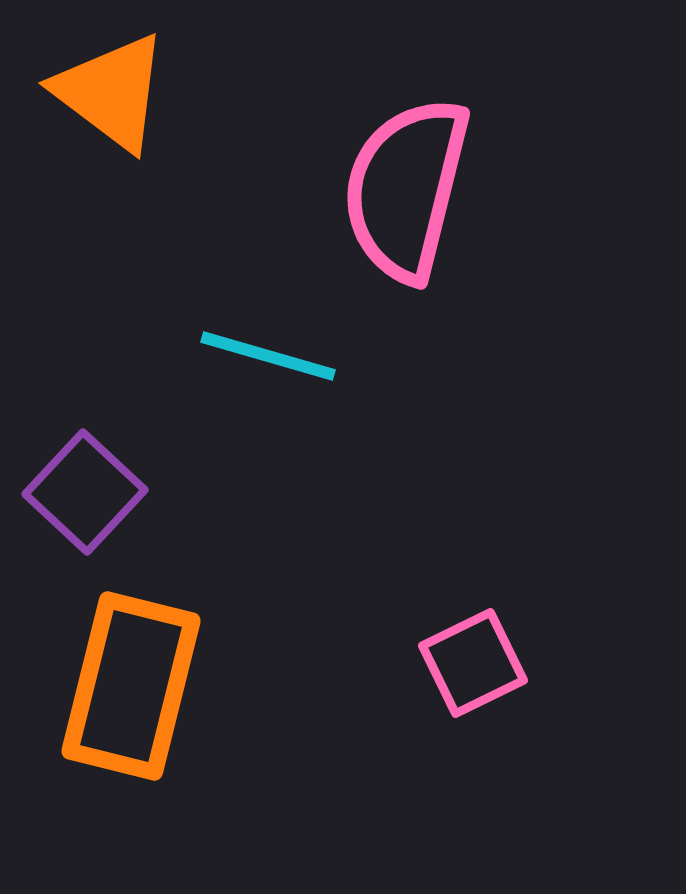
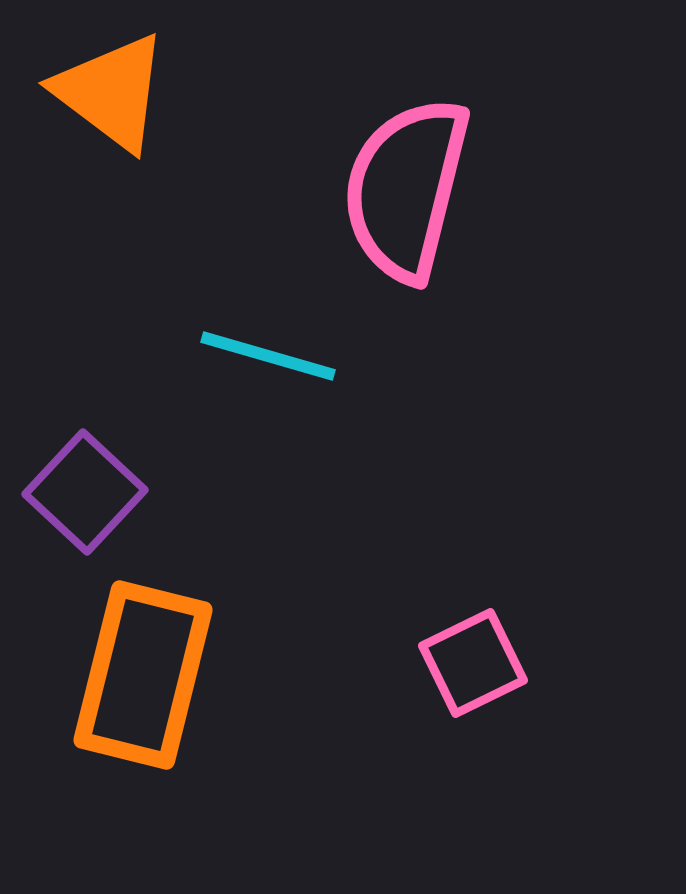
orange rectangle: moved 12 px right, 11 px up
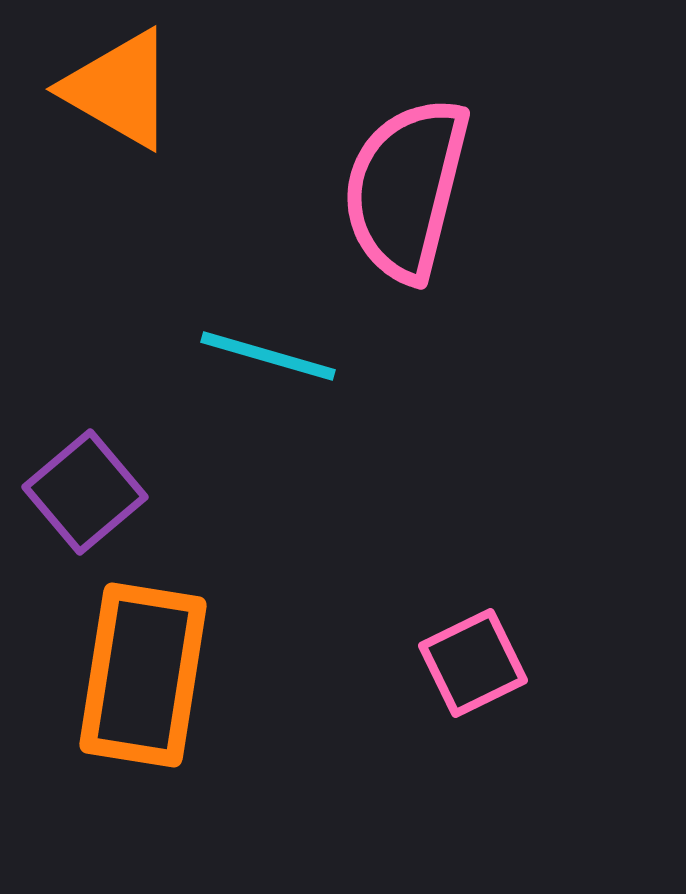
orange triangle: moved 8 px right, 3 px up; rotated 7 degrees counterclockwise
purple square: rotated 7 degrees clockwise
orange rectangle: rotated 5 degrees counterclockwise
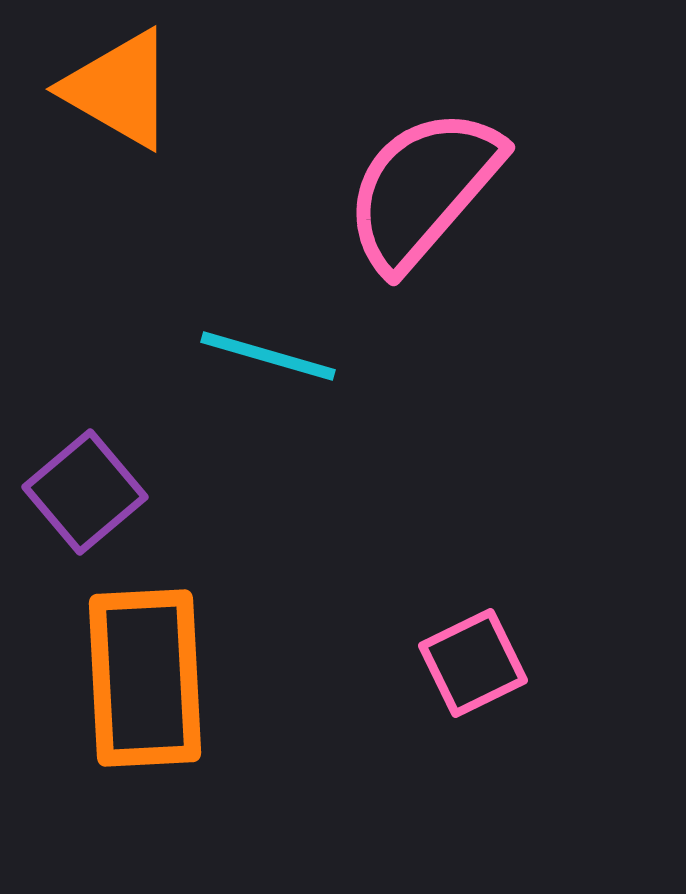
pink semicircle: moved 17 px right; rotated 27 degrees clockwise
orange rectangle: moved 2 px right, 3 px down; rotated 12 degrees counterclockwise
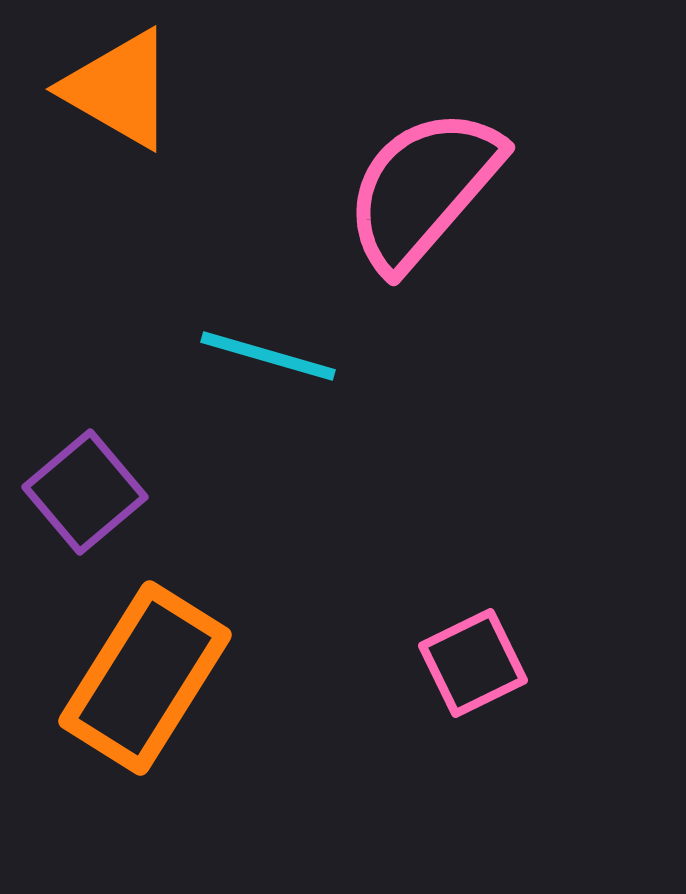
orange rectangle: rotated 35 degrees clockwise
